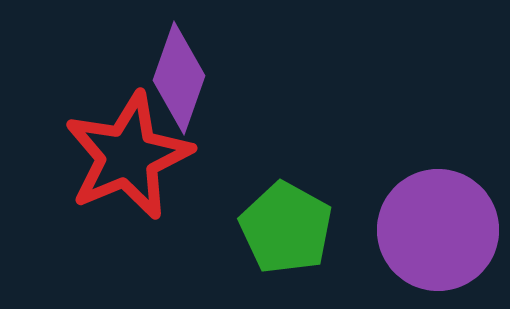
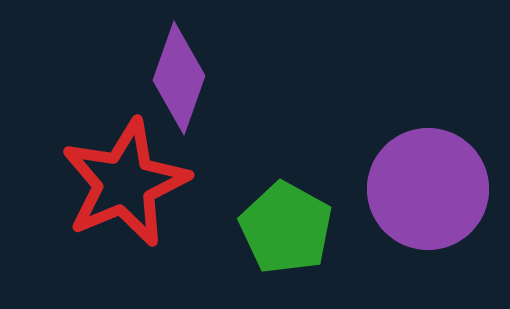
red star: moved 3 px left, 27 px down
purple circle: moved 10 px left, 41 px up
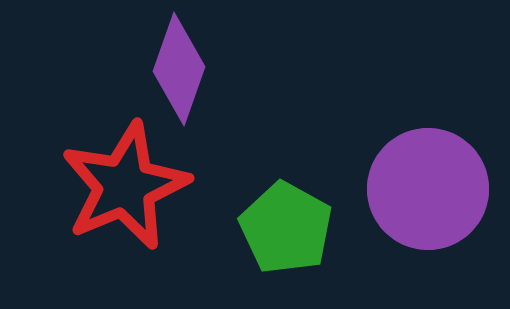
purple diamond: moved 9 px up
red star: moved 3 px down
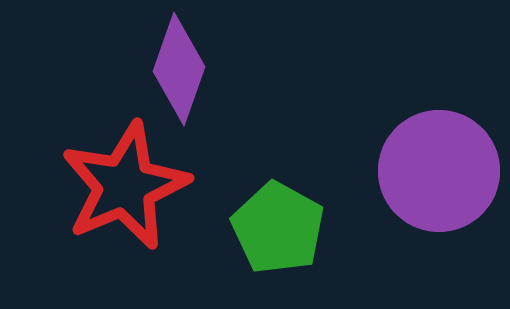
purple circle: moved 11 px right, 18 px up
green pentagon: moved 8 px left
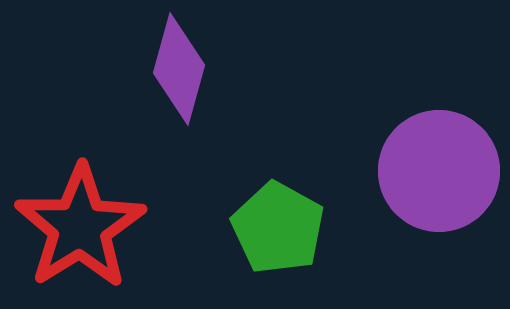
purple diamond: rotated 4 degrees counterclockwise
red star: moved 45 px left, 41 px down; rotated 9 degrees counterclockwise
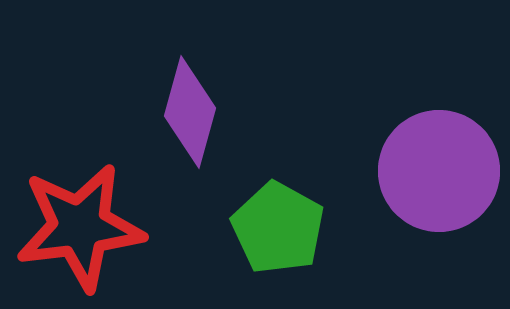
purple diamond: moved 11 px right, 43 px down
red star: rotated 25 degrees clockwise
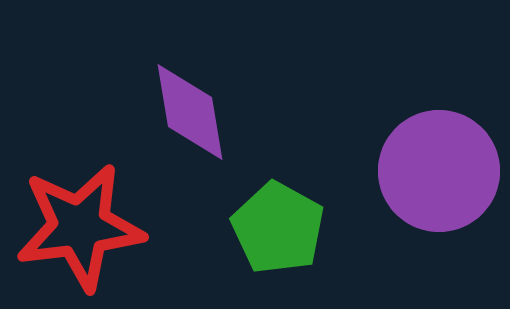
purple diamond: rotated 25 degrees counterclockwise
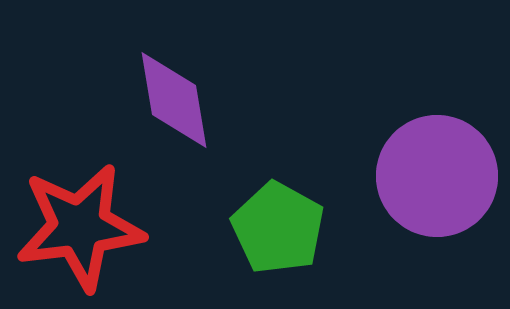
purple diamond: moved 16 px left, 12 px up
purple circle: moved 2 px left, 5 px down
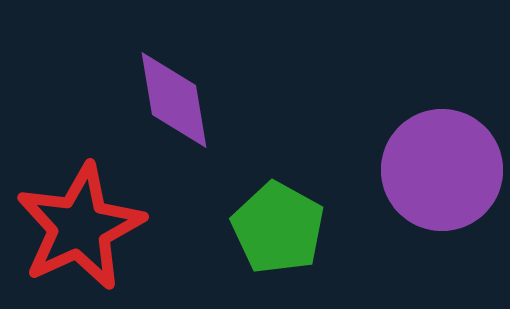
purple circle: moved 5 px right, 6 px up
red star: rotated 18 degrees counterclockwise
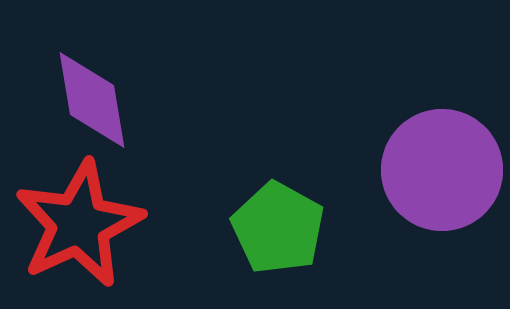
purple diamond: moved 82 px left
red star: moved 1 px left, 3 px up
